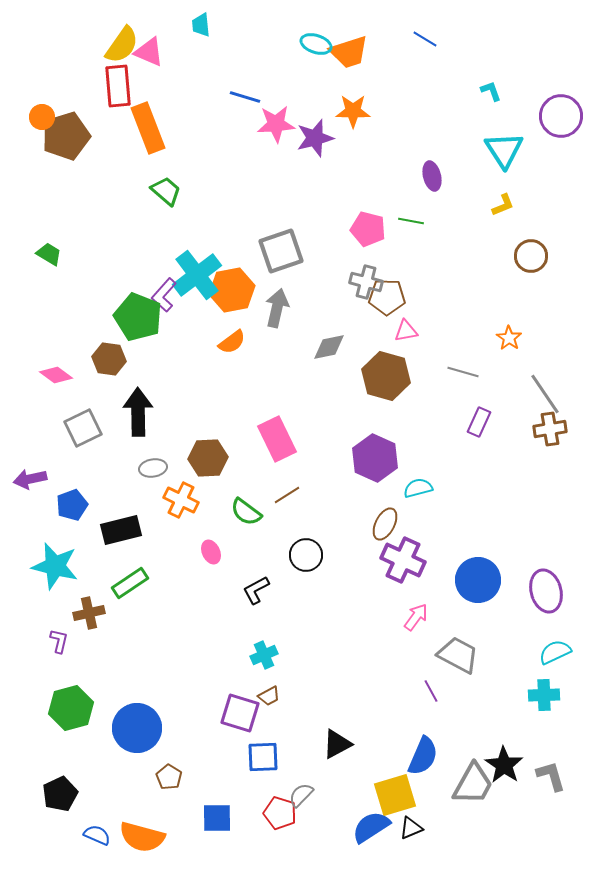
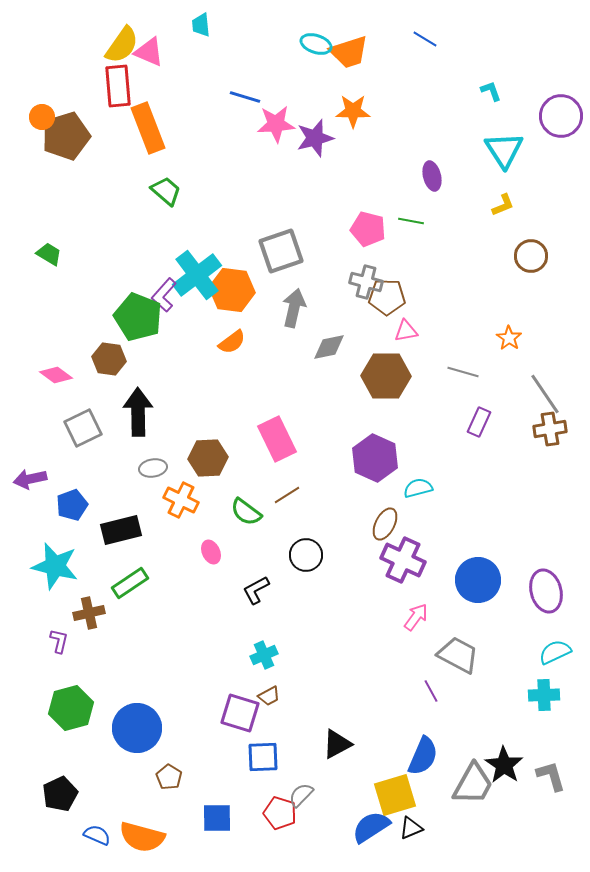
orange hexagon at (232, 290): rotated 18 degrees clockwise
gray arrow at (277, 308): moved 17 px right
brown hexagon at (386, 376): rotated 15 degrees counterclockwise
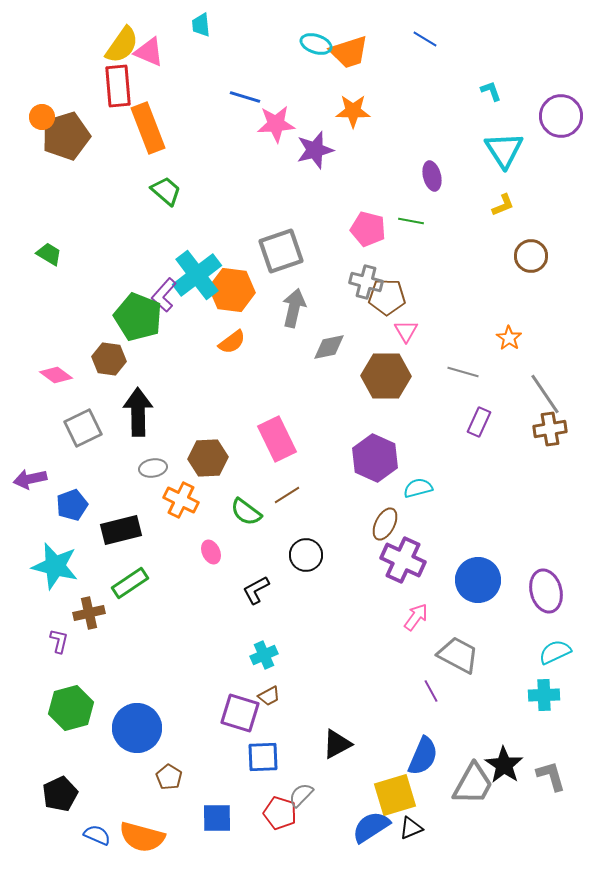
purple star at (315, 138): moved 12 px down
pink triangle at (406, 331): rotated 50 degrees counterclockwise
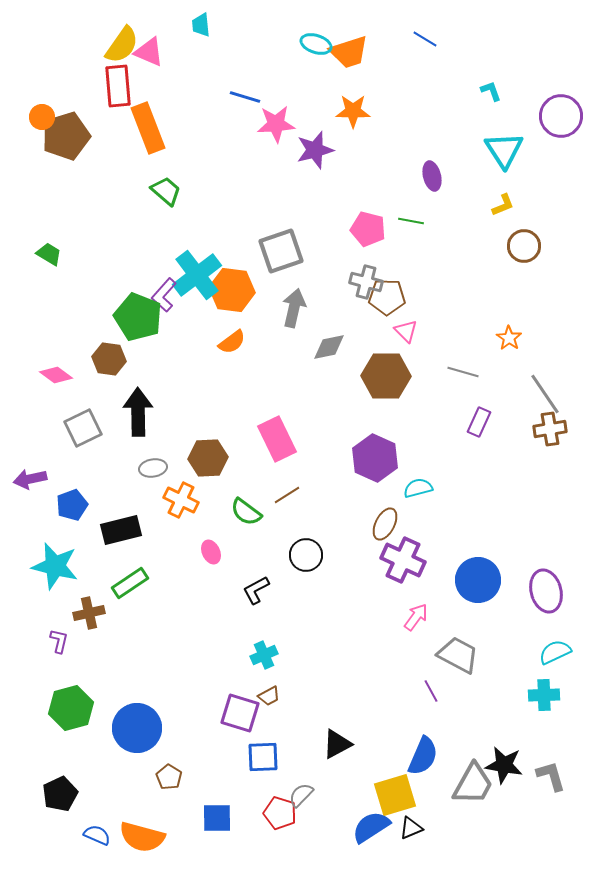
brown circle at (531, 256): moved 7 px left, 10 px up
pink triangle at (406, 331): rotated 15 degrees counterclockwise
black star at (504, 765): rotated 24 degrees counterclockwise
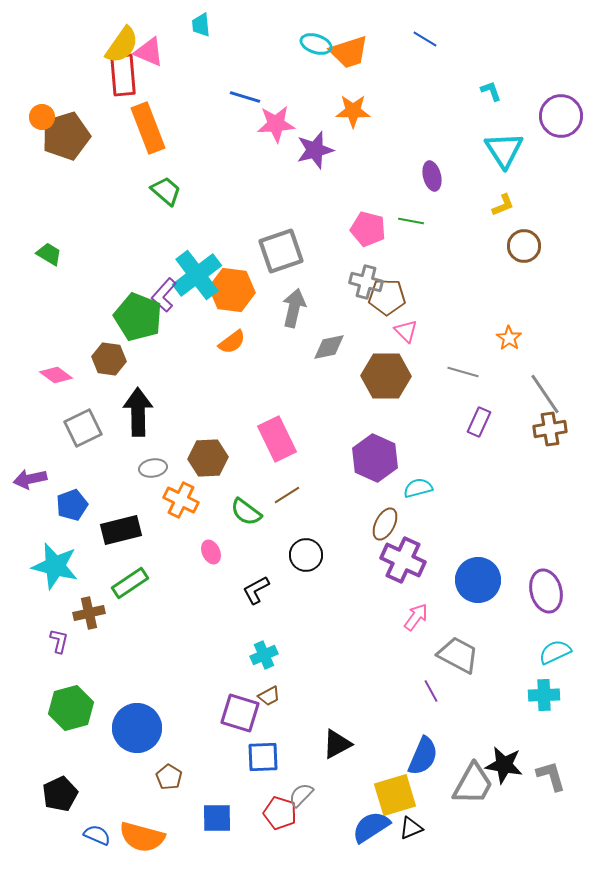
red rectangle at (118, 86): moved 5 px right, 11 px up
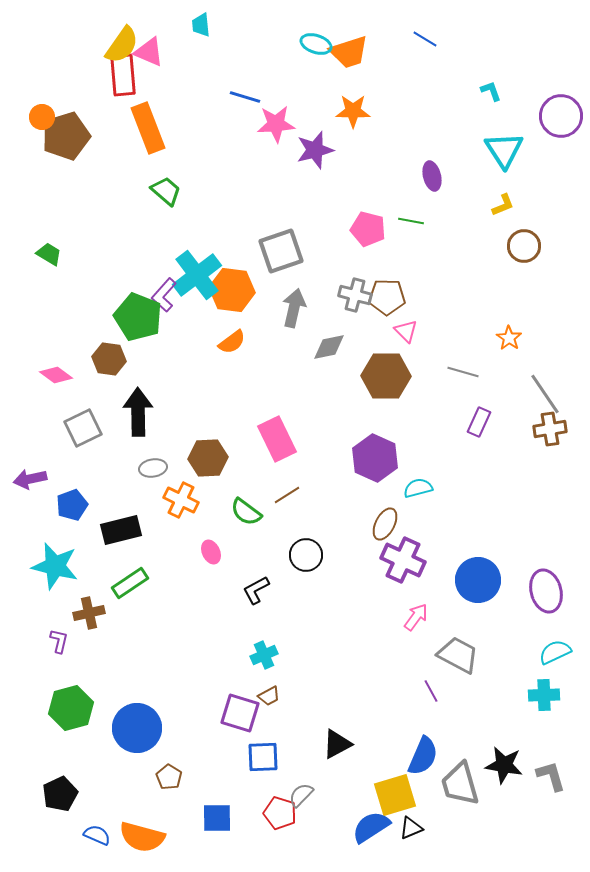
gray cross at (366, 282): moved 11 px left, 13 px down
gray trapezoid at (473, 784): moved 13 px left; rotated 135 degrees clockwise
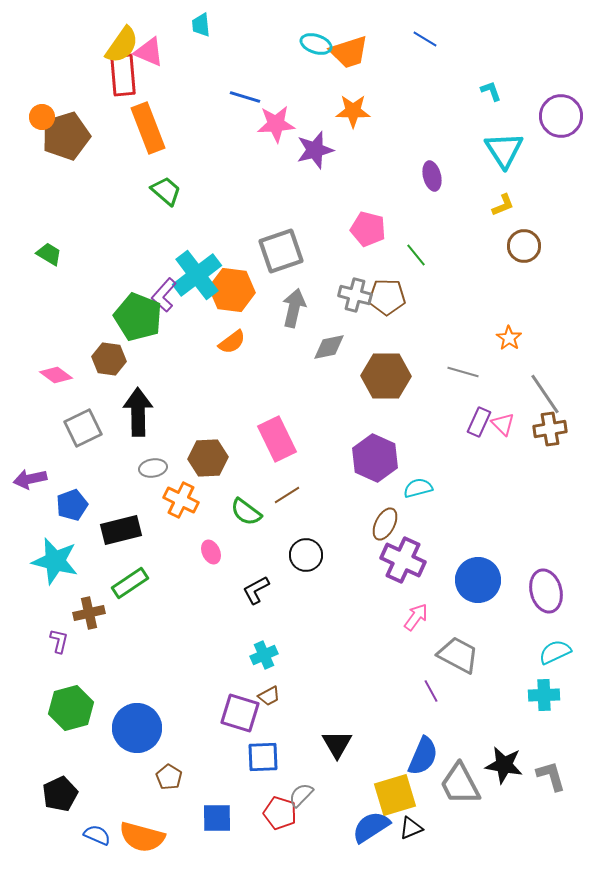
green line at (411, 221): moved 5 px right, 34 px down; rotated 40 degrees clockwise
pink triangle at (406, 331): moved 97 px right, 93 px down
cyan star at (55, 566): moved 5 px up
black triangle at (337, 744): rotated 32 degrees counterclockwise
gray trapezoid at (460, 784): rotated 12 degrees counterclockwise
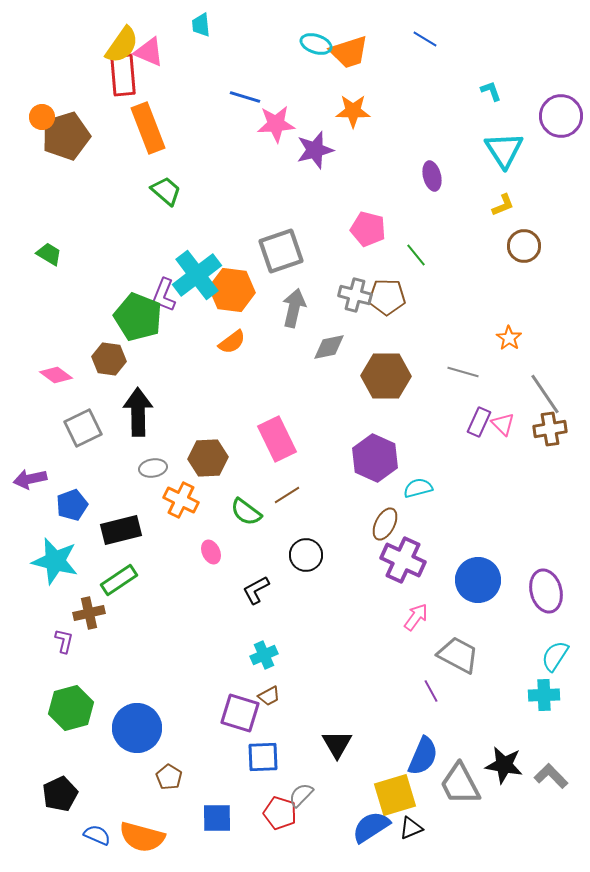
purple L-shape at (164, 295): rotated 20 degrees counterclockwise
green rectangle at (130, 583): moved 11 px left, 3 px up
purple L-shape at (59, 641): moved 5 px right
cyan semicircle at (555, 652): moved 4 px down; rotated 32 degrees counterclockwise
gray L-shape at (551, 776): rotated 28 degrees counterclockwise
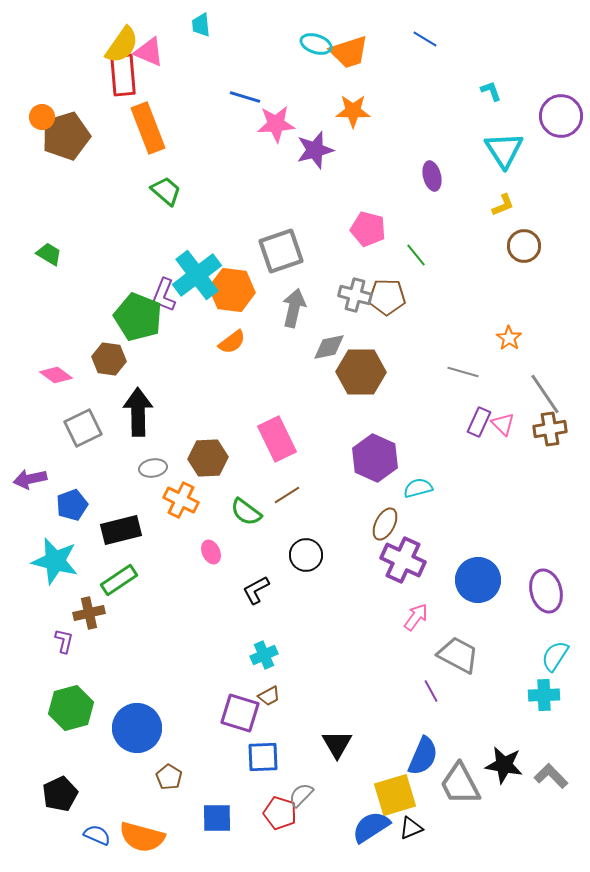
brown hexagon at (386, 376): moved 25 px left, 4 px up
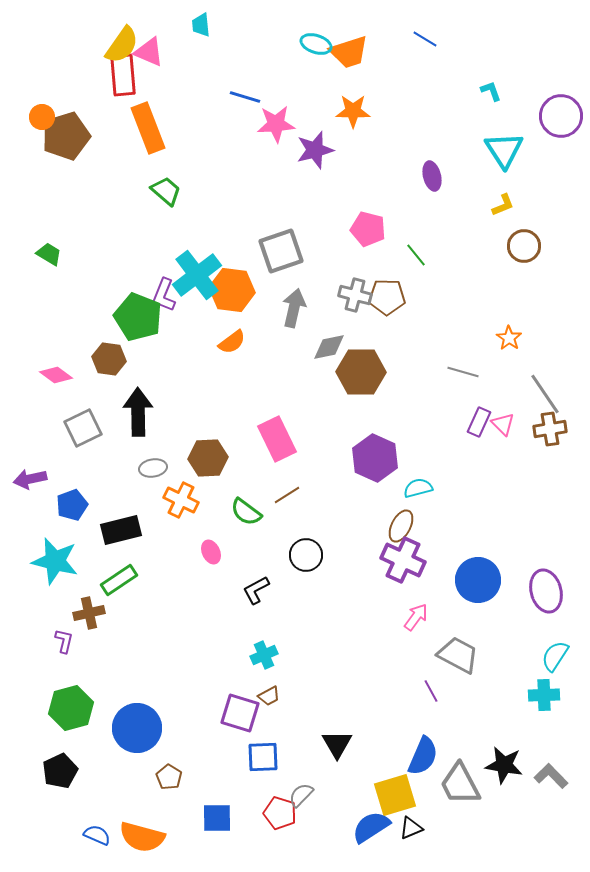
brown ellipse at (385, 524): moved 16 px right, 2 px down
black pentagon at (60, 794): moved 23 px up
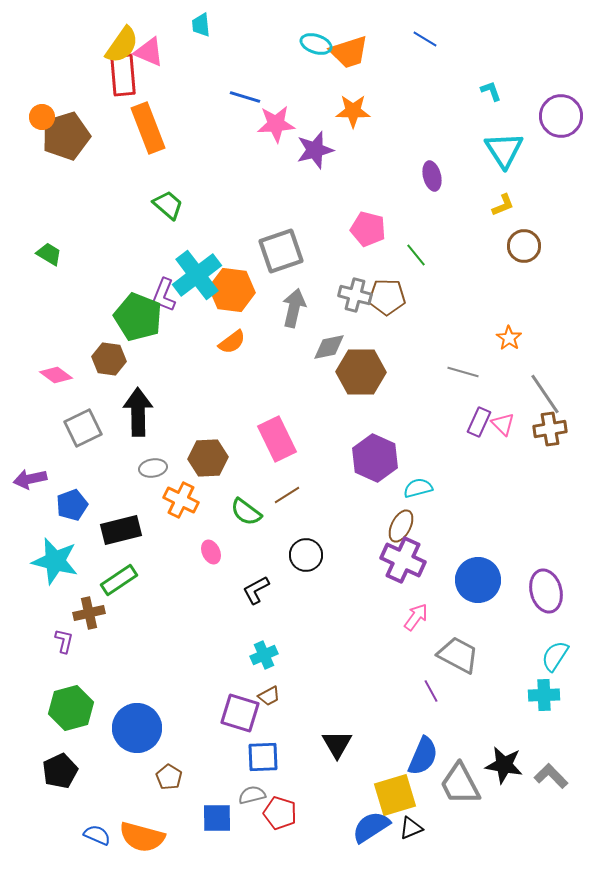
green trapezoid at (166, 191): moved 2 px right, 14 px down
gray semicircle at (301, 795): moved 49 px left; rotated 32 degrees clockwise
